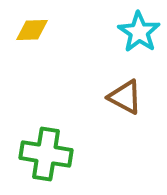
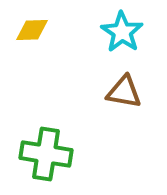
cyan star: moved 17 px left
brown triangle: moved 1 px left, 5 px up; rotated 18 degrees counterclockwise
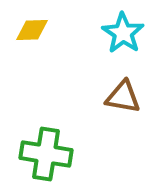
cyan star: moved 1 px right, 1 px down
brown triangle: moved 1 px left, 5 px down
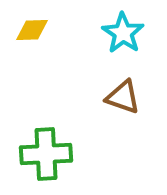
brown triangle: rotated 9 degrees clockwise
green cross: rotated 12 degrees counterclockwise
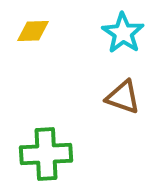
yellow diamond: moved 1 px right, 1 px down
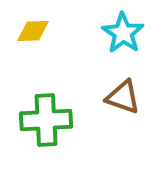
green cross: moved 34 px up
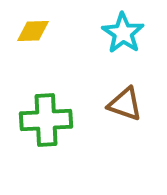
brown triangle: moved 2 px right, 7 px down
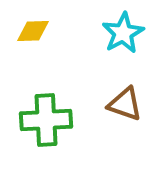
cyan star: rotated 9 degrees clockwise
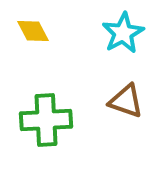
yellow diamond: rotated 64 degrees clockwise
brown triangle: moved 1 px right, 3 px up
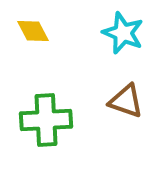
cyan star: rotated 21 degrees counterclockwise
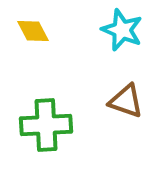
cyan star: moved 1 px left, 3 px up
green cross: moved 5 px down
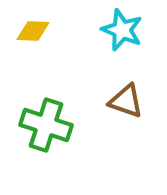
yellow diamond: rotated 60 degrees counterclockwise
green cross: rotated 21 degrees clockwise
